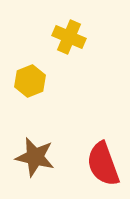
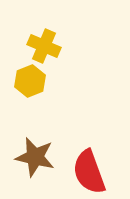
yellow cross: moved 25 px left, 9 px down
red semicircle: moved 14 px left, 8 px down
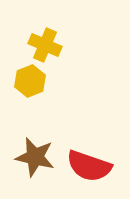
yellow cross: moved 1 px right, 1 px up
red semicircle: moved 6 px up; rotated 51 degrees counterclockwise
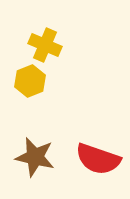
red semicircle: moved 9 px right, 7 px up
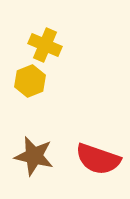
brown star: moved 1 px left, 1 px up
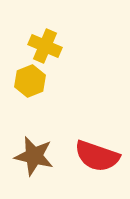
yellow cross: moved 1 px down
red semicircle: moved 1 px left, 3 px up
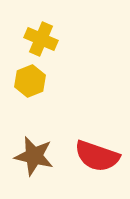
yellow cross: moved 4 px left, 7 px up
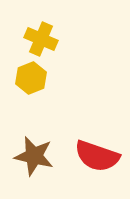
yellow hexagon: moved 1 px right, 3 px up
